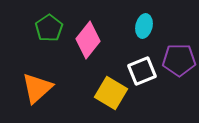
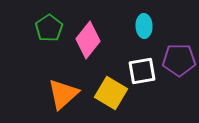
cyan ellipse: rotated 15 degrees counterclockwise
white square: rotated 12 degrees clockwise
orange triangle: moved 26 px right, 6 px down
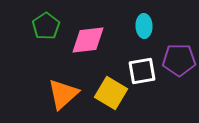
green pentagon: moved 3 px left, 2 px up
pink diamond: rotated 45 degrees clockwise
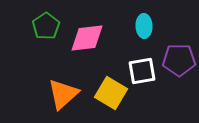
pink diamond: moved 1 px left, 2 px up
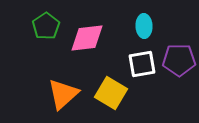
white square: moved 7 px up
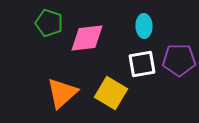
green pentagon: moved 3 px right, 3 px up; rotated 20 degrees counterclockwise
orange triangle: moved 1 px left, 1 px up
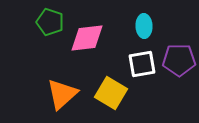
green pentagon: moved 1 px right, 1 px up
orange triangle: moved 1 px down
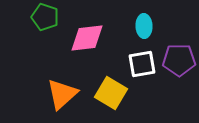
green pentagon: moved 5 px left, 5 px up
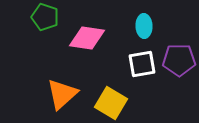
pink diamond: rotated 15 degrees clockwise
yellow square: moved 10 px down
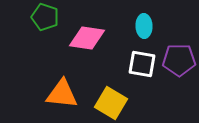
white square: rotated 20 degrees clockwise
orange triangle: rotated 48 degrees clockwise
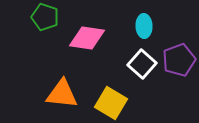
purple pentagon: rotated 20 degrees counterclockwise
white square: rotated 32 degrees clockwise
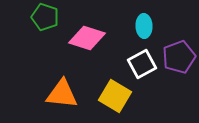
pink diamond: rotated 9 degrees clockwise
purple pentagon: moved 3 px up
white square: rotated 20 degrees clockwise
yellow square: moved 4 px right, 7 px up
